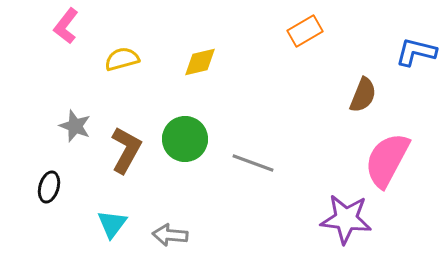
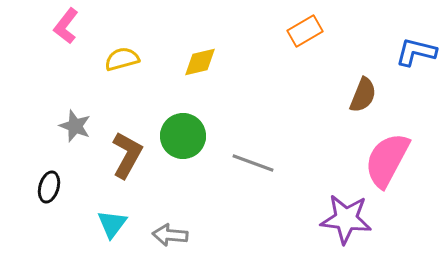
green circle: moved 2 px left, 3 px up
brown L-shape: moved 1 px right, 5 px down
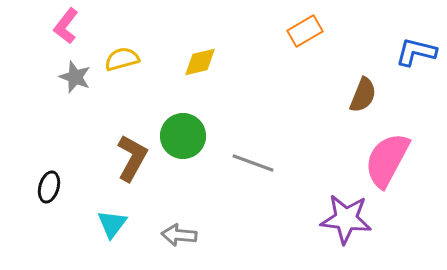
gray star: moved 49 px up
brown L-shape: moved 5 px right, 3 px down
gray arrow: moved 9 px right
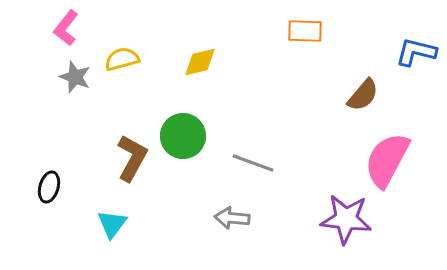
pink L-shape: moved 2 px down
orange rectangle: rotated 32 degrees clockwise
brown semicircle: rotated 18 degrees clockwise
gray arrow: moved 53 px right, 17 px up
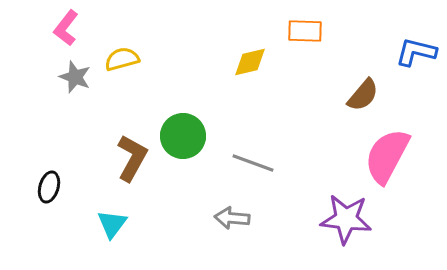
yellow diamond: moved 50 px right
pink semicircle: moved 4 px up
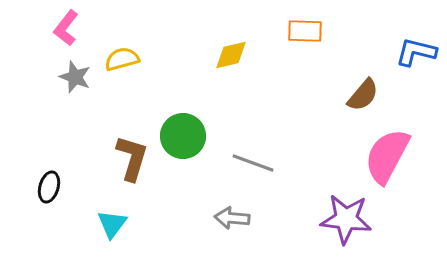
yellow diamond: moved 19 px left, 7 px up
brown L-shape: rotated 12 degrees counterclockwise
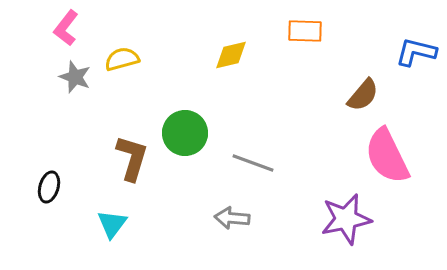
green circle: moved 2 px right, 3 px up
pink semicircle: rotated 54 degrees counterclockwise
purple star: rotated 18 degrees counterclockwise
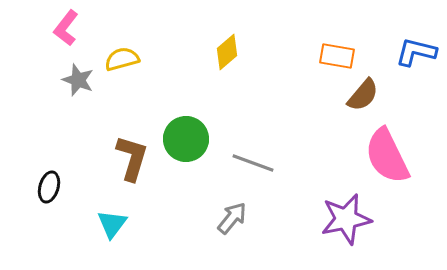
orange rectangle: moved 32 px right, 25 px down; rotated 8 degrees clockwise
yellow diamond: moved 4 px left, 3 px up; rotated 27 degrees counterclockwise
gray star: moved 3 px right, 3 px down
green circle: moved 1 px right, 6 px down
gray arrow: rotated 124 degrees clockwise
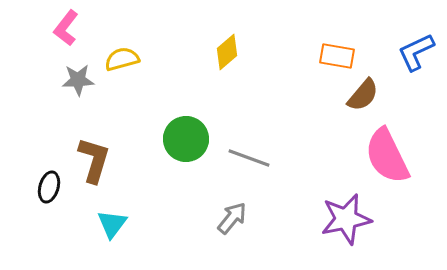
blue L-shape: rotated 39 degrees counterclockwise
gray star: rotated 24 degrees counterclockwise
brown L-shape: moved 38 px left, 2 px down
gray line: moved 4 px left, 5 px up
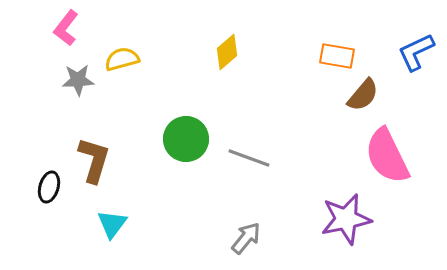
gray arrow: moved 14 px right, 20 px down
